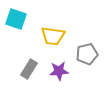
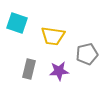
cyan square: moved 1 px right, 4 px down
gray rectangle: rotated 18 degrees counterclockwise
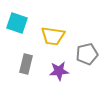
gray rectangle: moved 3 px left, 5 px up
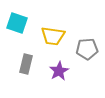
gray pentagon: moved 5 px up; rotated 10 degrees clockwise
purple star: rotated 24 degrees counterclockwise
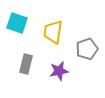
yellow trapezoid: moved 4 px up; rotated 90 degrees clockwise
gray pentagon: rotated 15 degrees counterclockwise
purple star: rotated 18 degrees clockwise
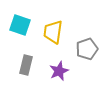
cyan square: moved 3 px right, 2 px down
gray rectangle: moved 1 px down
purple star: rotated 12 degrees counterclockwise
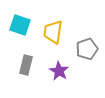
purple star: rotated 18 degrees counterclockwise
